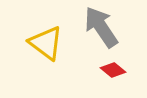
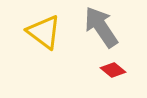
yellow triangle: moved 2 px left, 11 px up
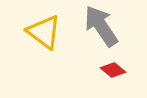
gray arrow: moved 1 px up
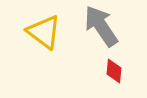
red diamond: moved 1 px right, 1 px down; rotated 55 degrees clockwise
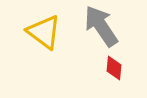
red diamond: moved 3 px up
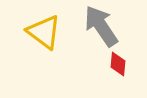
red diamond: moved 4 px right, 4 px up
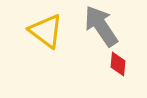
yellow triangle: moved 2 px right, 1 px up
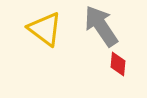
yellow triangle: moved 1 px left, 2 px up
